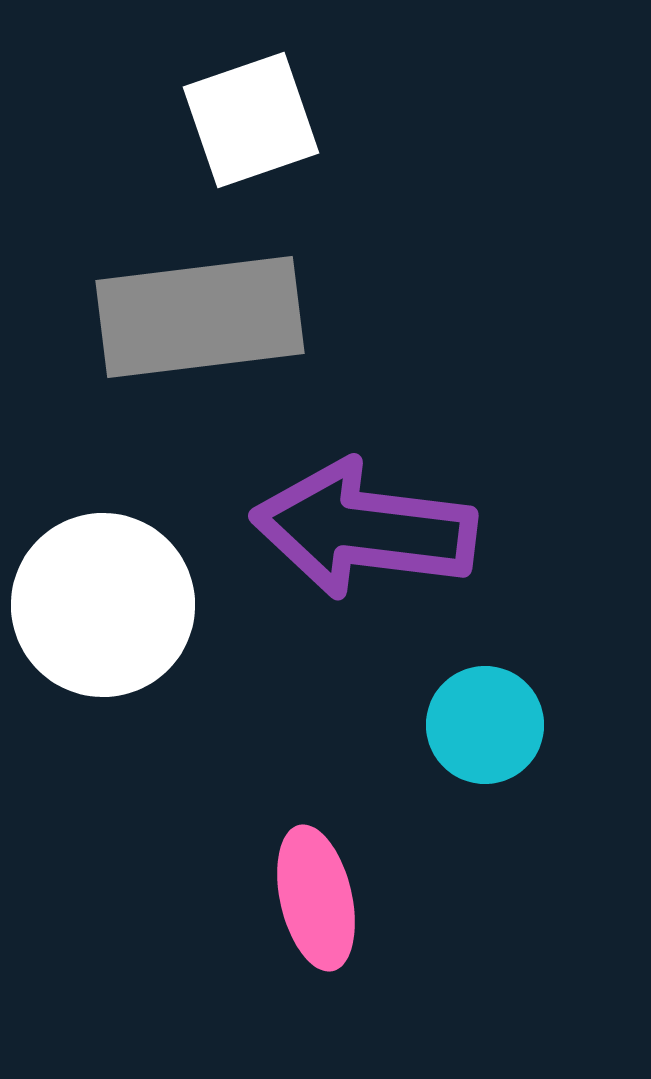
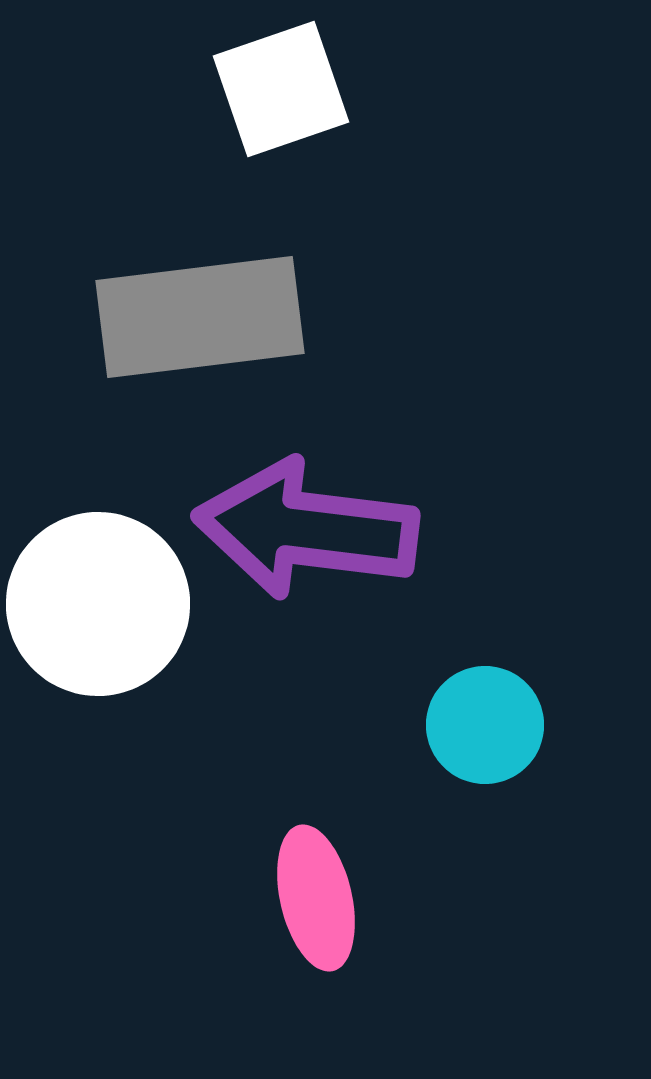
white square: moved 30 px right, 31 px up
purple arrow: moved 58 px left
white circle: moved 5 px left, 1 px up
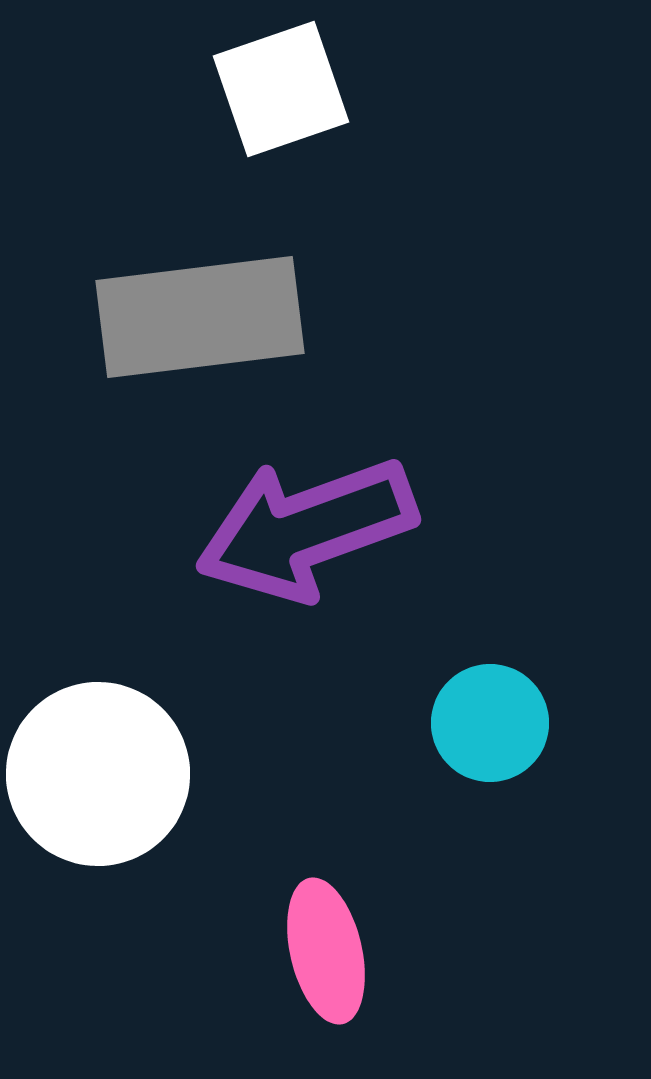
purple arrow: rotated 27 degrees counterclockwise
white circle: moved 170 px down
cyan circle: moved 5 px right, 2 px up
pink ellipse: moved 10 px right, 53 px down
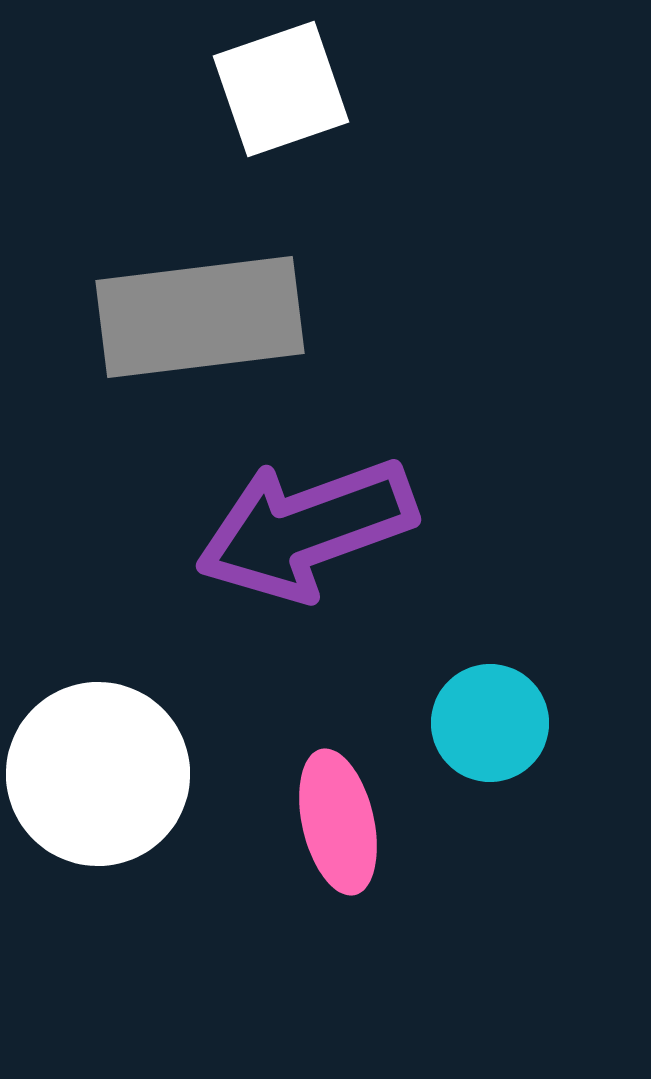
pink ellipse: moved 12 px right, 129 px up
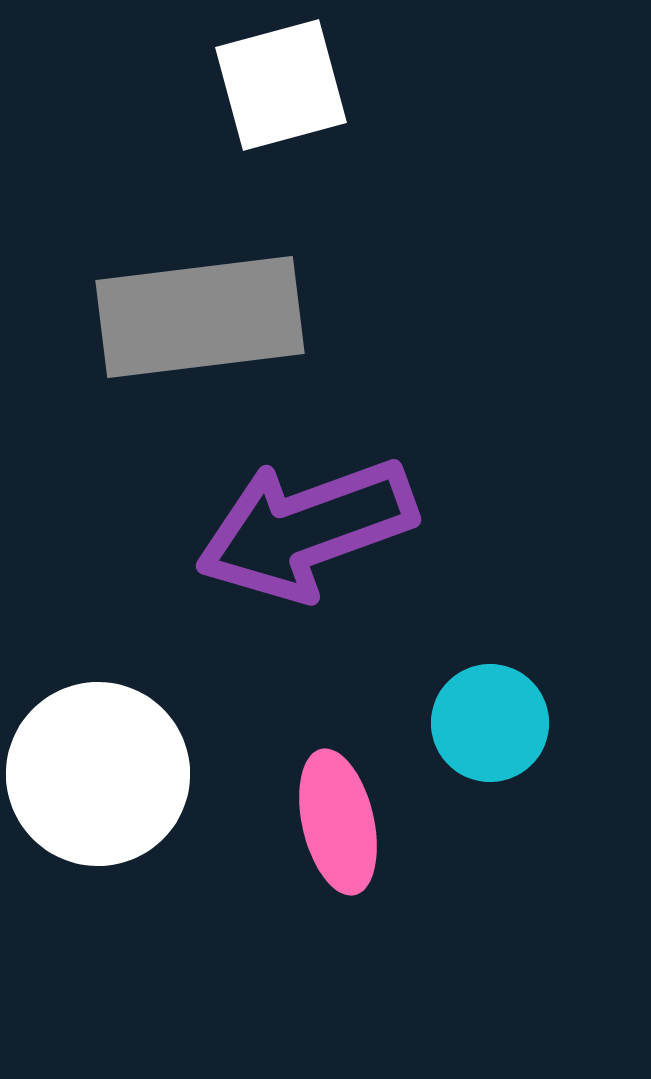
white square: moved 4 px up; rotated 4 degrees clockwise
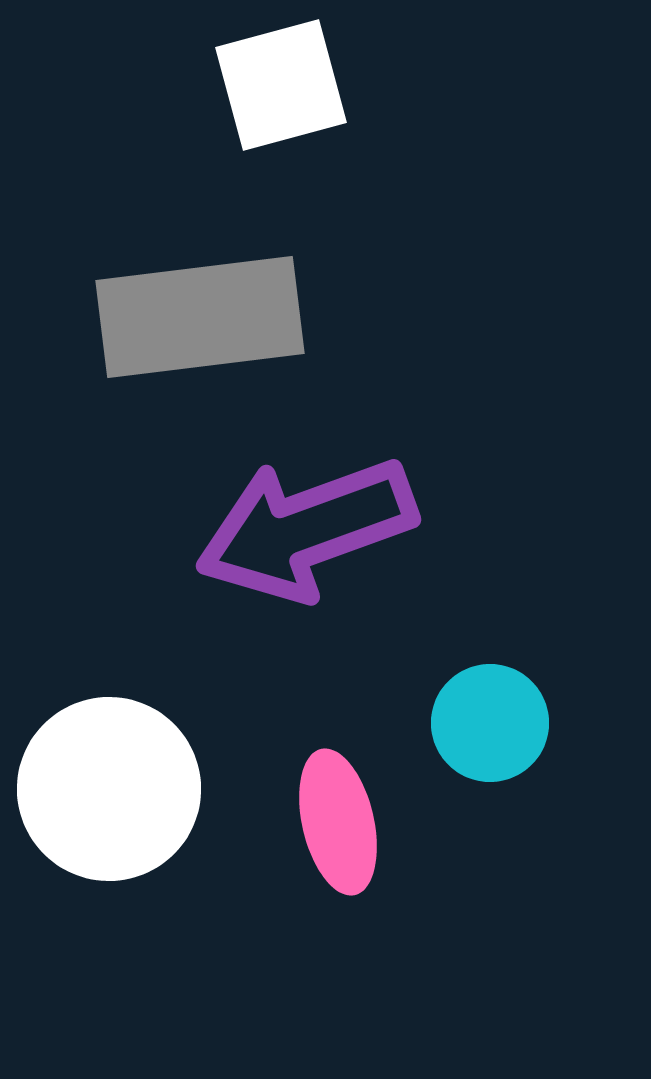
white circle: moved 11 px right, 15 px down
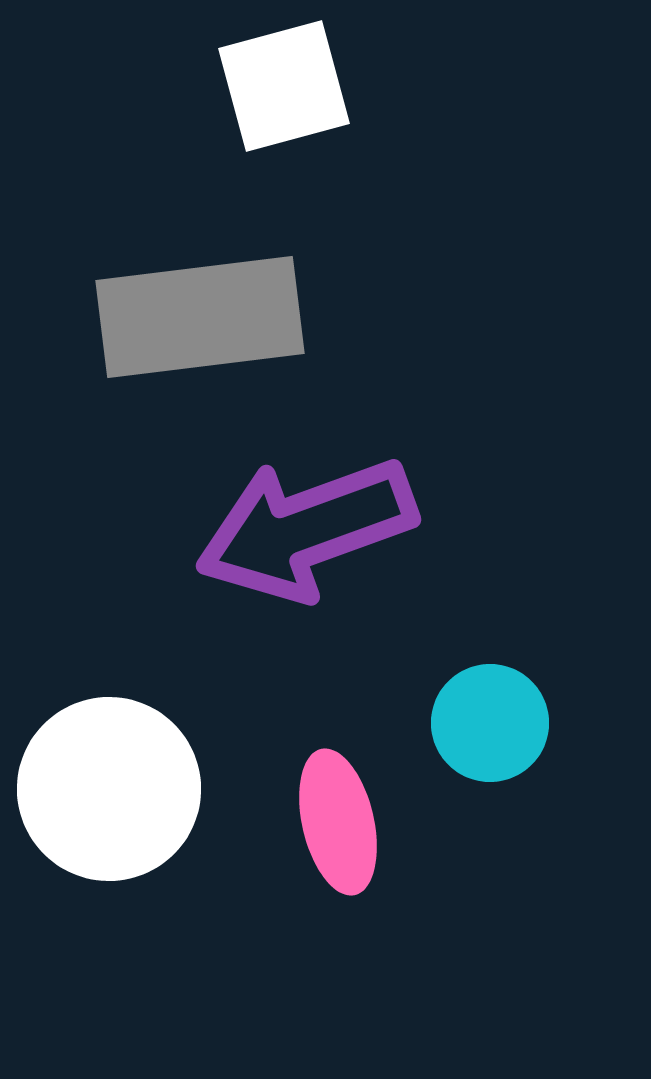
white square: moved 3 px right, 1 px down
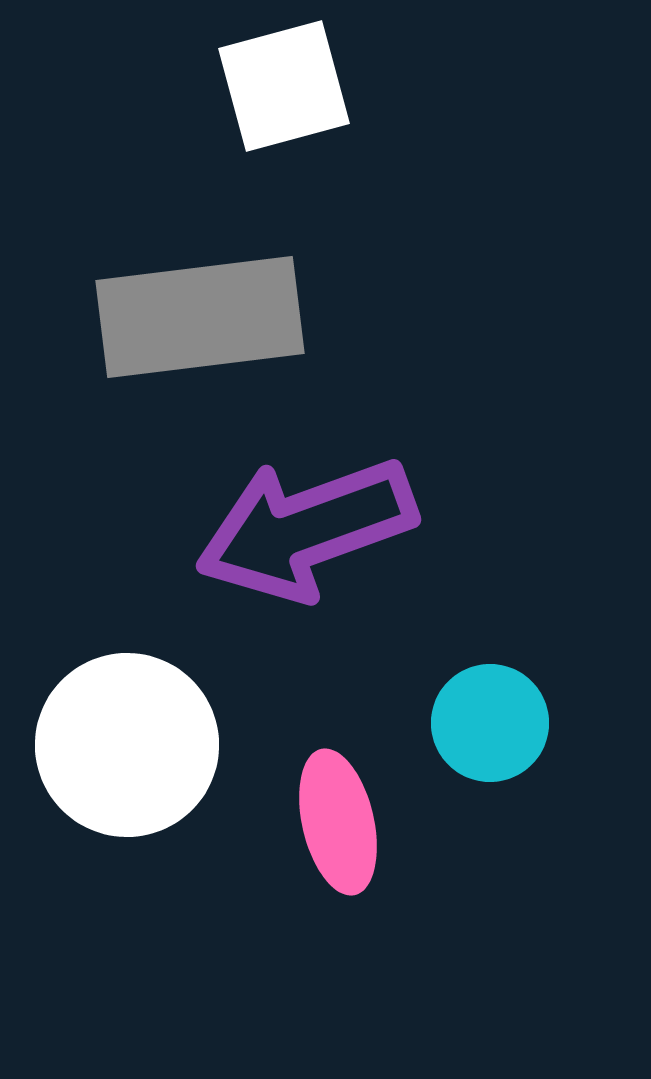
white circle: moved 18 px right, 44 px up
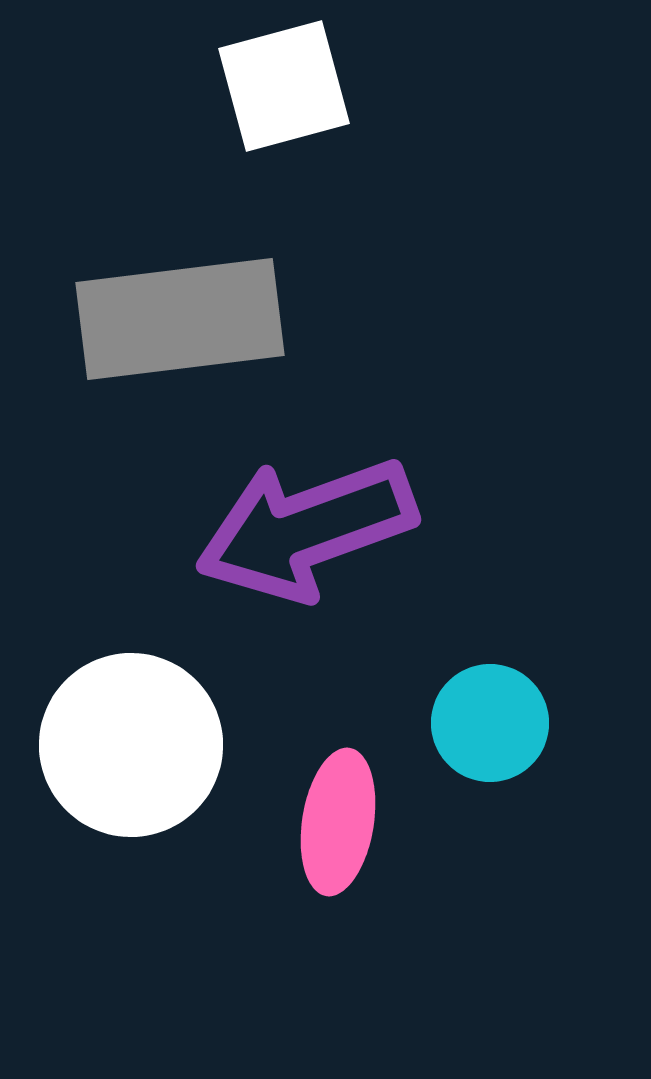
gray rectangle: moved 20 px left, 2 px down
white circle: moved 4 px right
pink ellipse: rotated 22 degrees clockwise
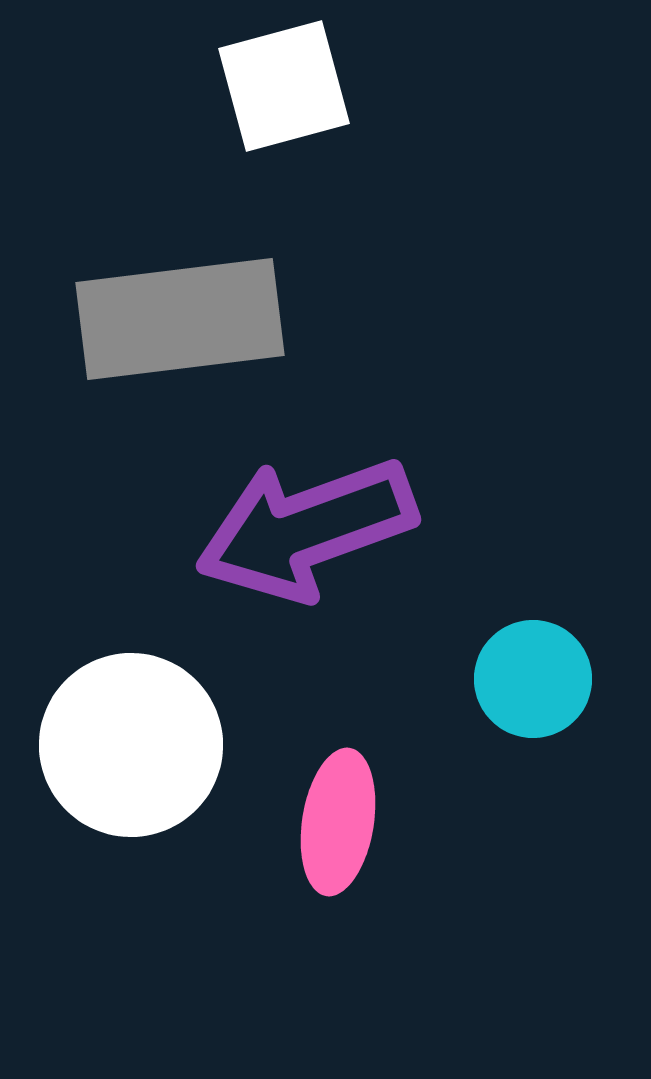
cyan circle: moved 43 px right, 44 px up
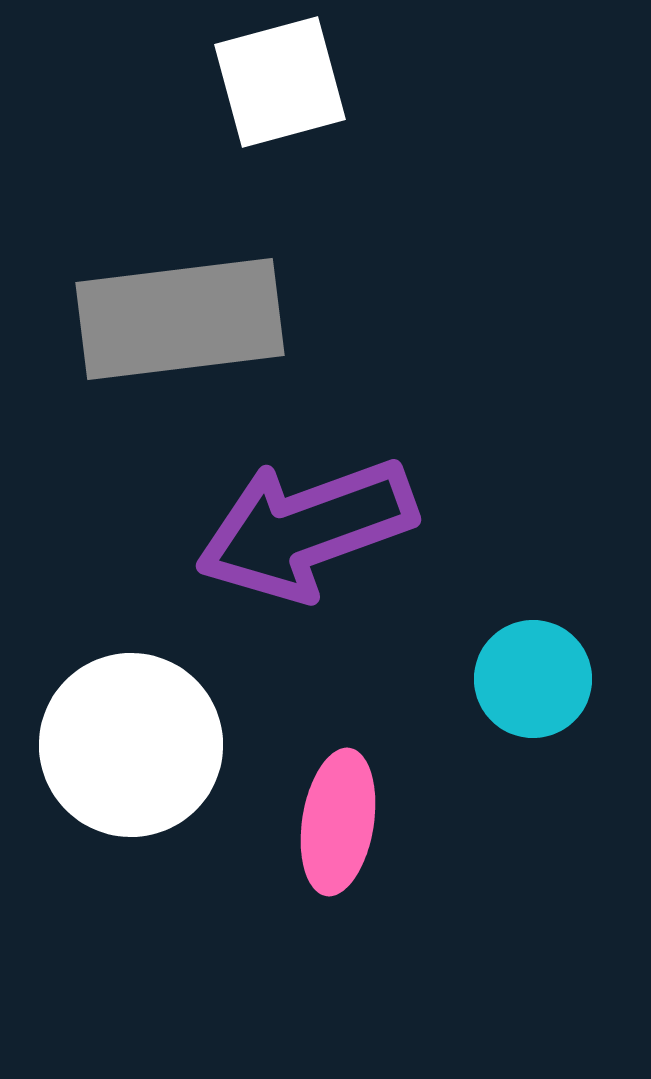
white square: moved 4 px left, 4 px up
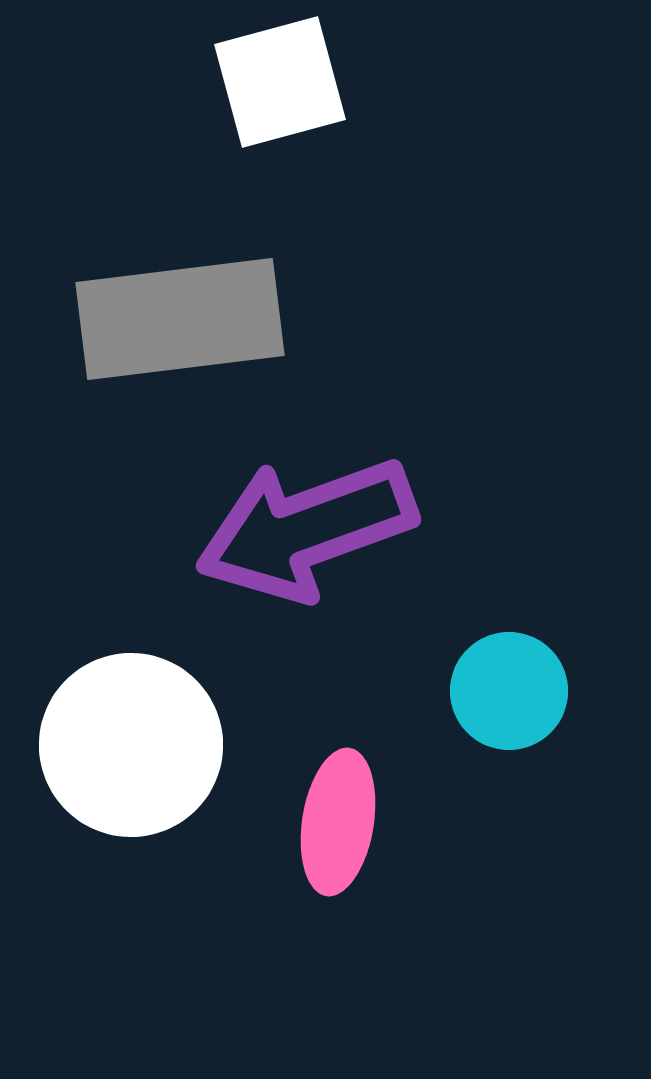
cyan circle: moved 24 px left, 12 px down
